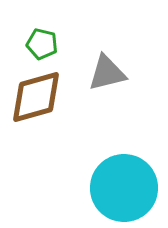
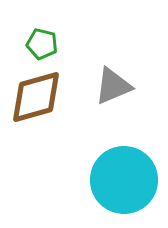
gray triangle: moved 6 px right, 13 px down; rotated 9 degrees counterclockwise
cyan circle: moved 8 px up
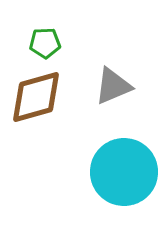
green pentagon: moved 3 px right, 1 px up; rotated 16 degrees counterclockwise
cyan circle: moved 8 px up
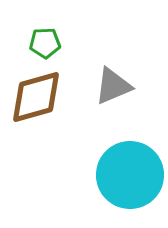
cyan circle: moved 6 px right, 3 px down
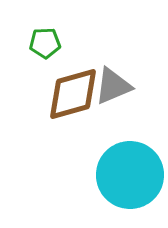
brown diamond: moved 37 px right, 3 px up
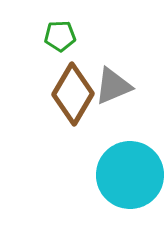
green pentagon: moved 15 px right, 7 px up
brown diamond: rotated 44 degrees counterclockwise
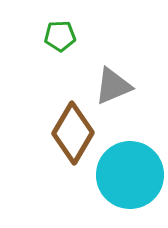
brown diamond: moved 39 px down
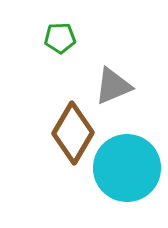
green pentagon: moved 2 px down
cyan circle: moved 3 px left, 7 px up
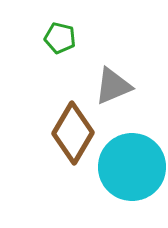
green pentagon: rotated 16 degrees clockwise
cyan circle: moved 5 px right, 1 px up
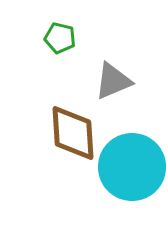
gray triangle: moved 5 px up
brown diamond: rotated 34 degrees counterclockwise
